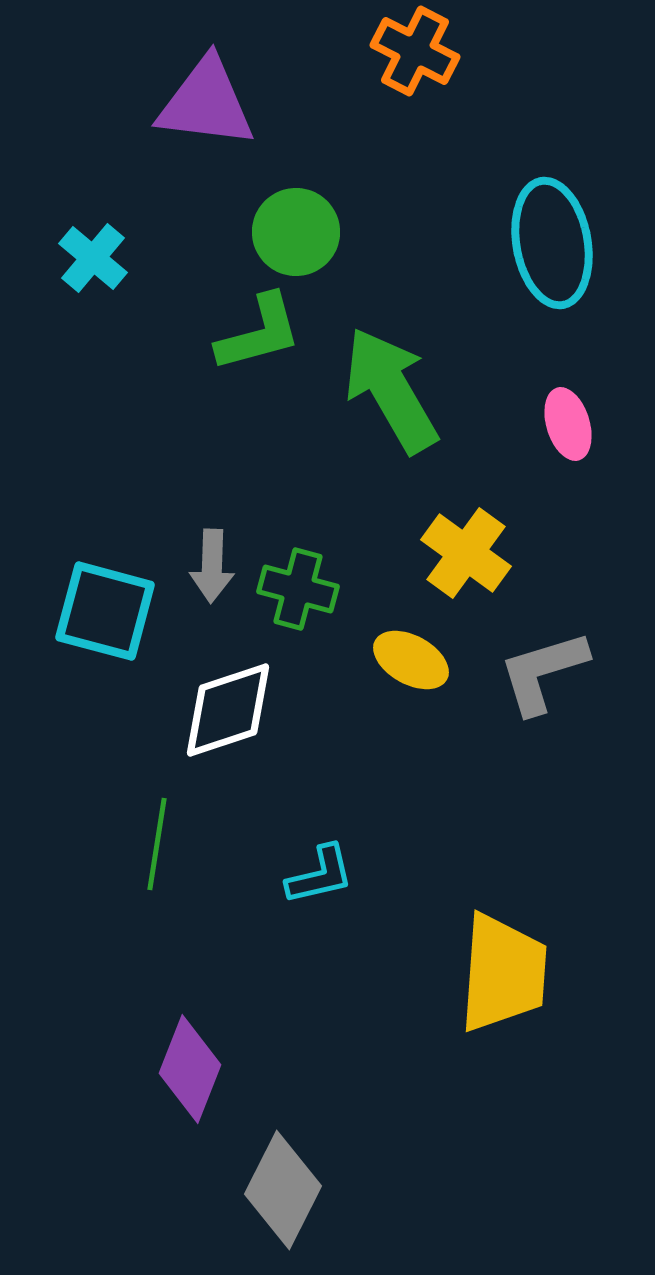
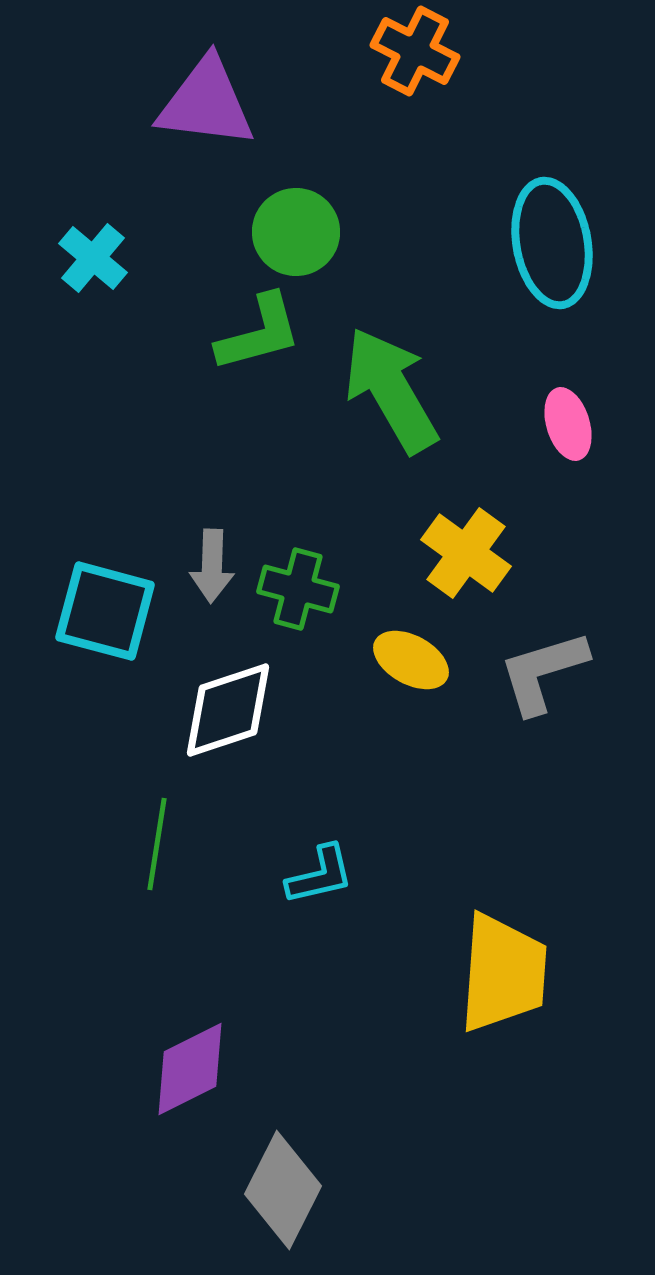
purple diamond: rotated 42 degrees clockwise
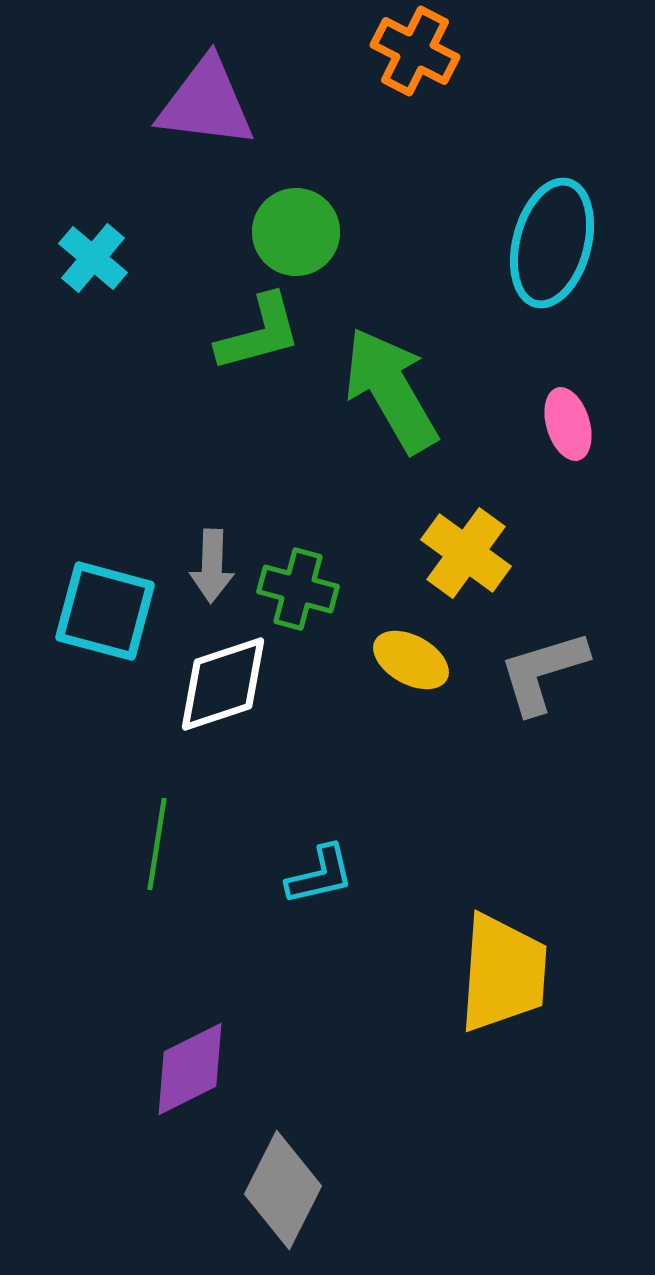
cyan ellipse: rotated 25 degrees clockwise
white diamond: moved 5 px left, 26 px up
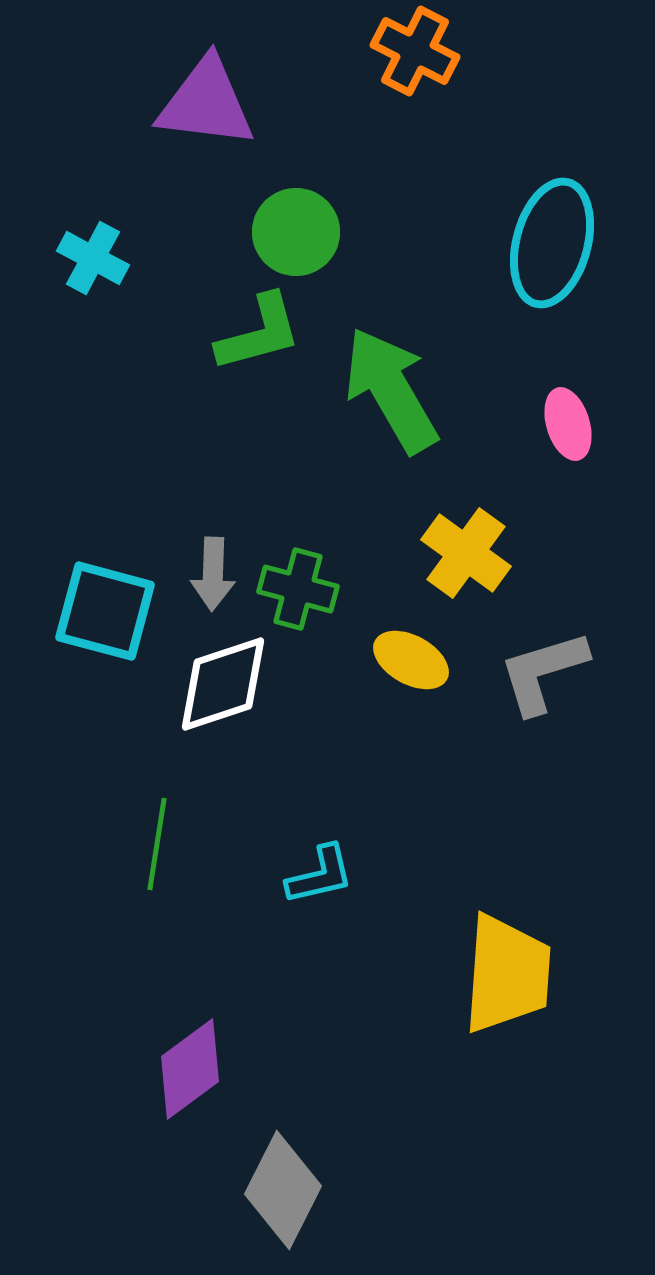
cyan cross: rotated 12 degrees counterclockwise
gray arrow: moved 1 px right, 8 px down
yellow trapezoid: moved 4 px right, 1 px down
purple diamond: rotated 10 degrees counterclockwise
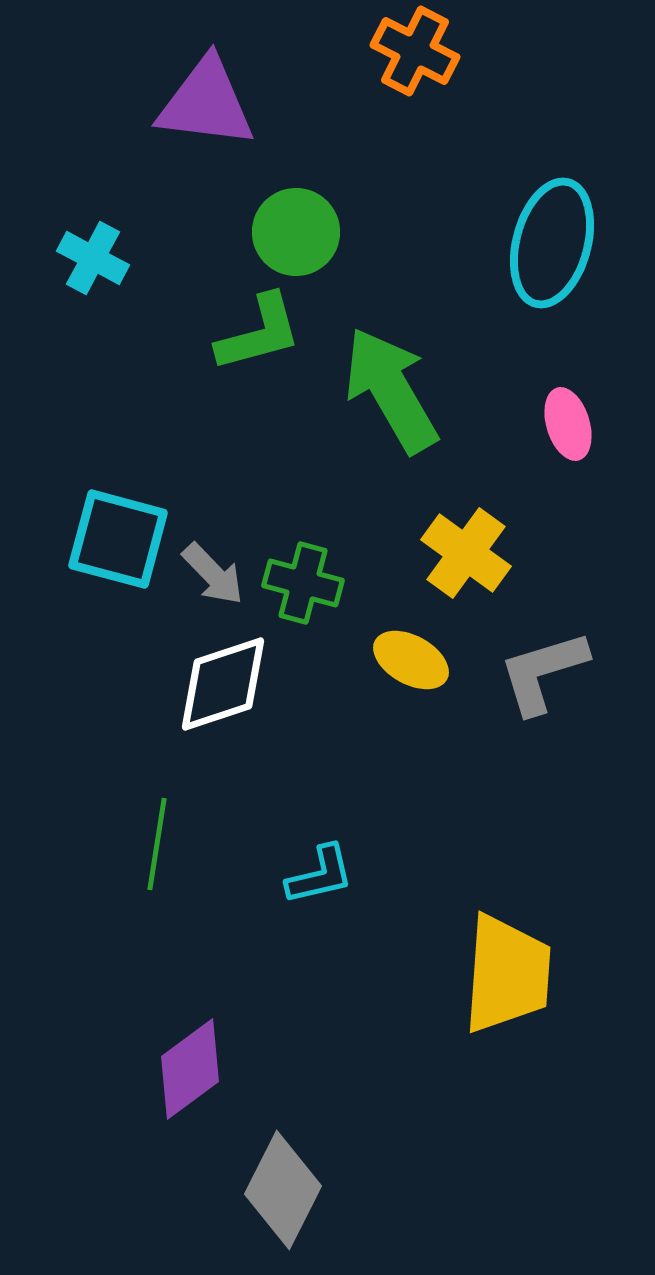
gray arrow: rotated 46 degrees counterclockwise
green cross: moved 5 px right, 6 px up
cyan square: moved 13 px right, 72 px up
